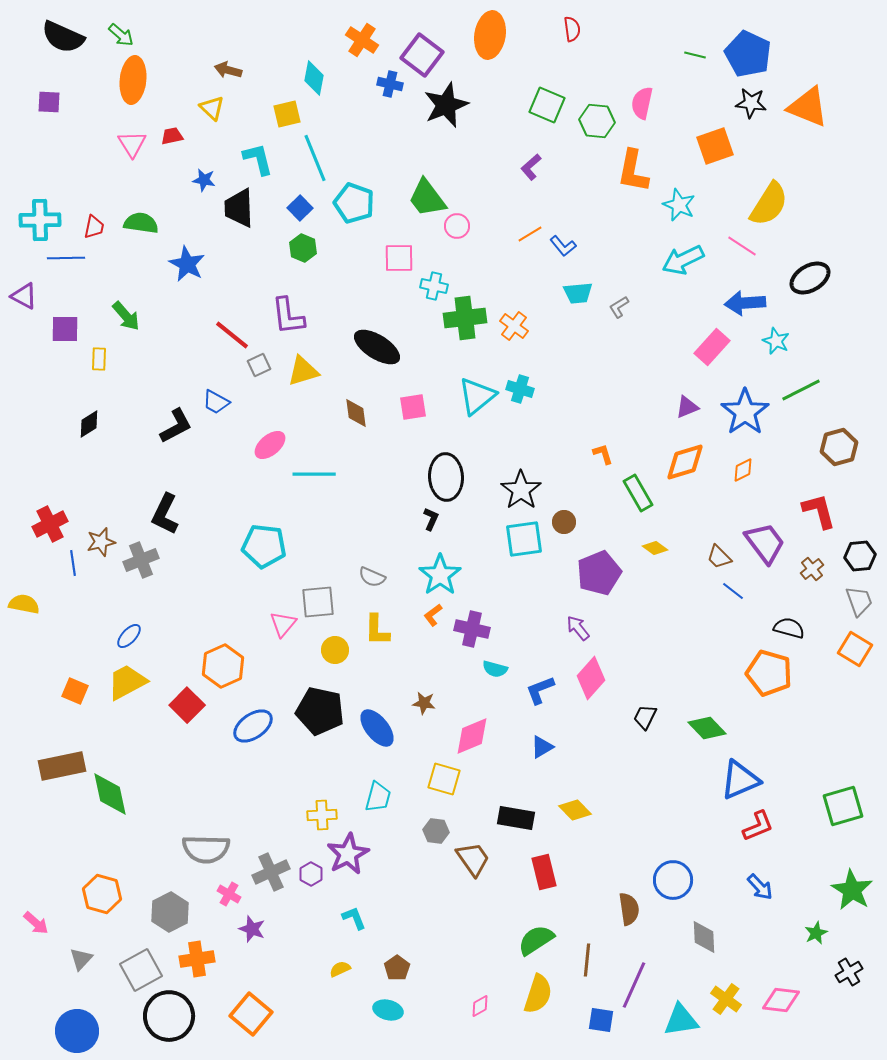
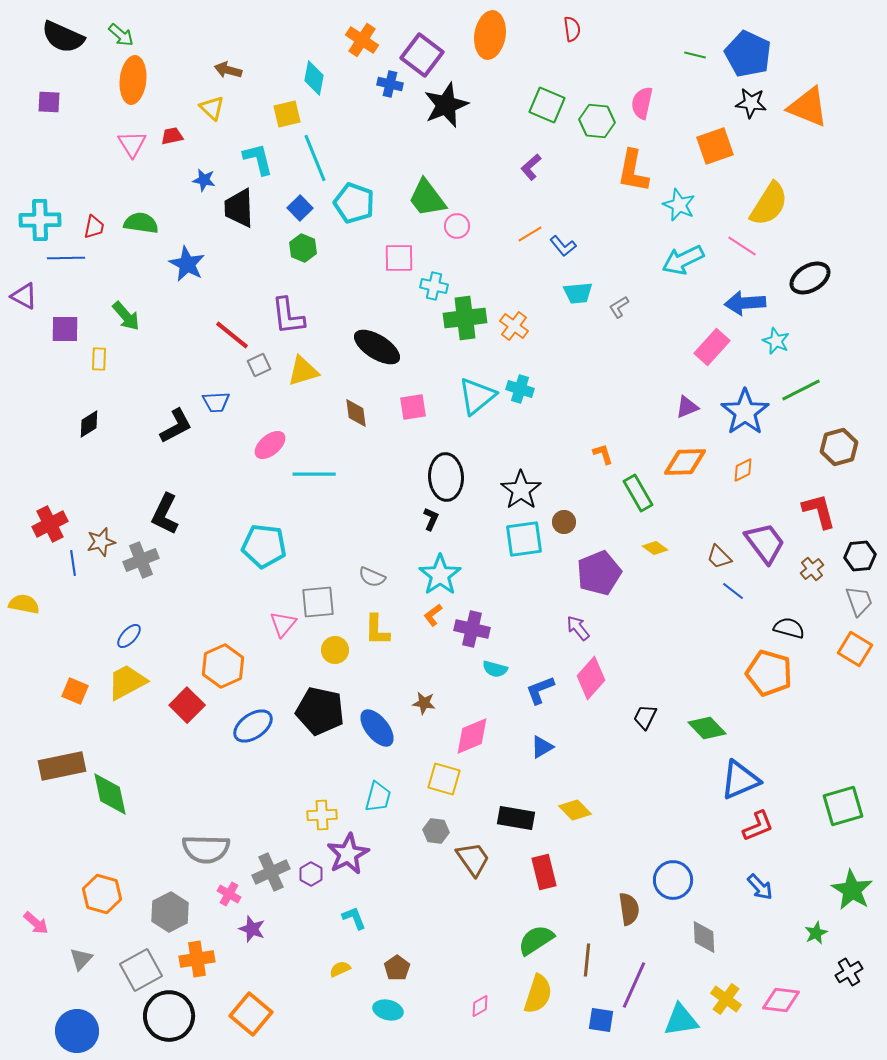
blue trapezoid at (216, 402): rotated 32 degrees counterclockwise
orange diamond at (685, 462): rotated 15 degrees clockwise
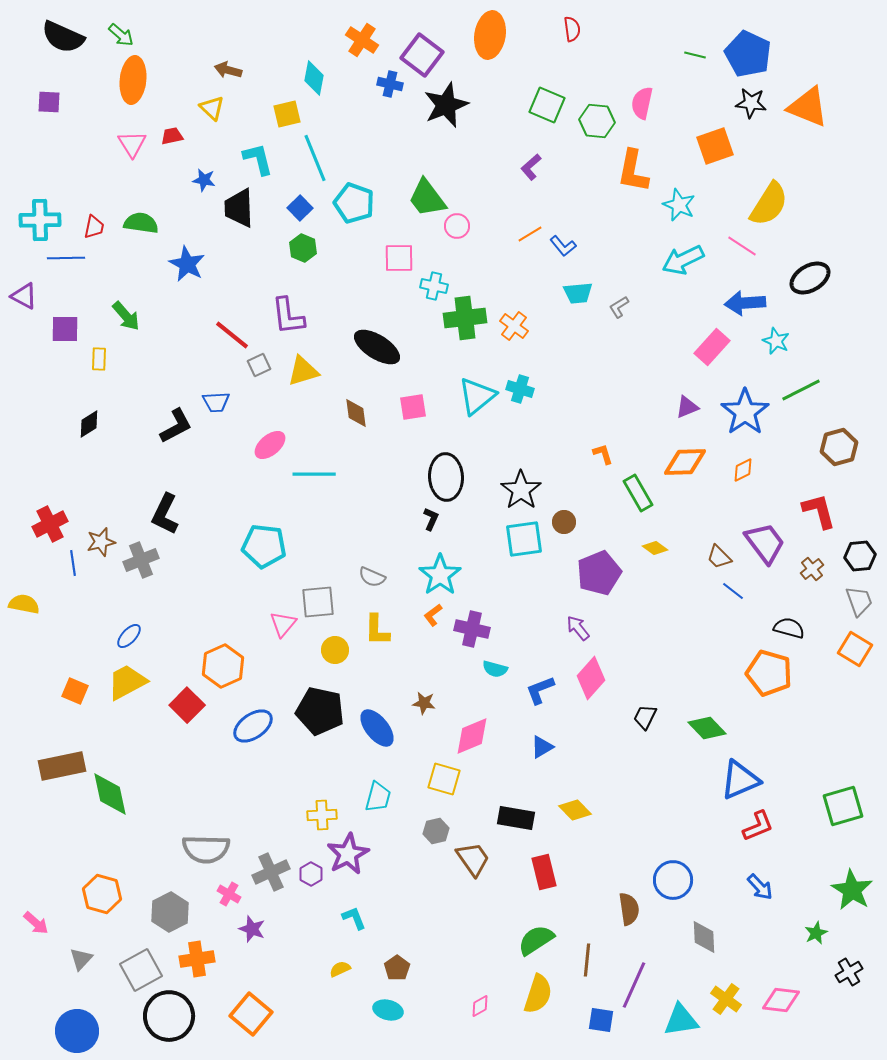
gray hexagon at (436, 831): rotated 20 degrees counterclockwise
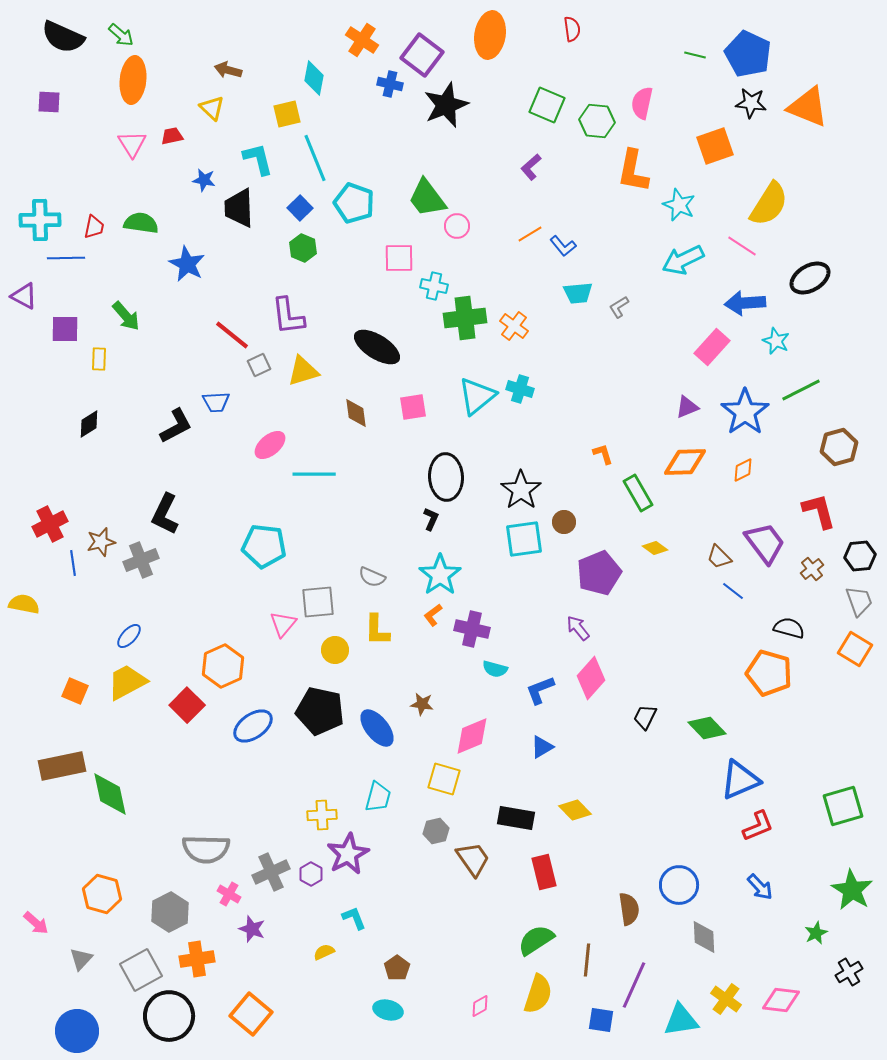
brown star at (424, 703): moved 2 px left, 1 px down
blue circle at (673, 880): moved 6 px right, 5 px down
yellow semicircle at (340, 969): moved 16 px left, 17 px up
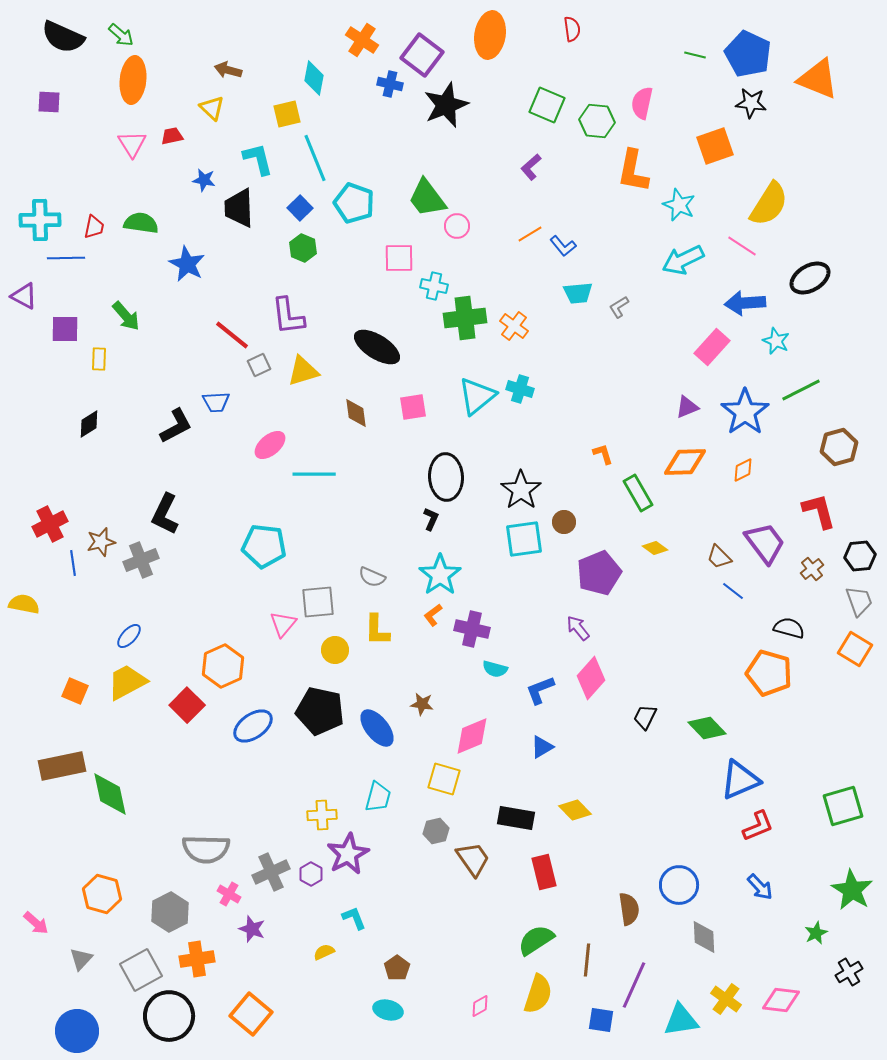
orange triangle at (808, 107): moved 10 px right, 28 px up
